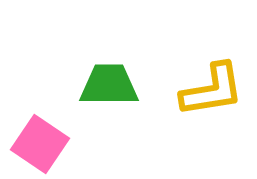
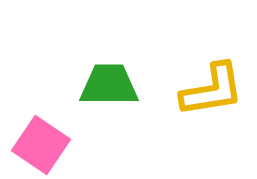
pink square: moved 1 px right, 1 px down
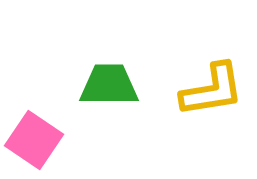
pink square: moved 7 px left, 5 px up
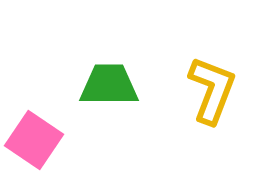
yellow L-shape: rotated 60 degrees counterclockwise
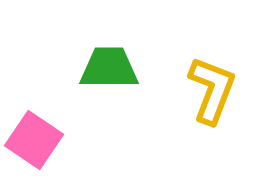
green trapezoid: moved 17 px up
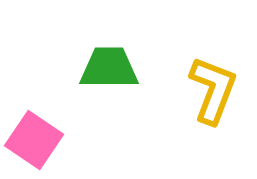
yellow L-shape: moved 1 px right
